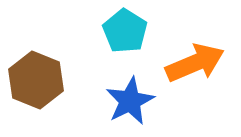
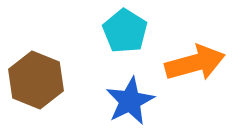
orange arrow: rotated 8 degrees clockwise
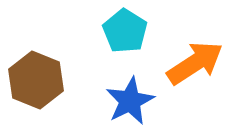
orange arrow: rotated 18 degrees counterclockwise
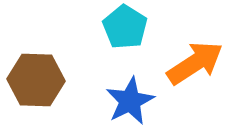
cyan pentagon: moved 4 px up
brown hexagon: rotated 20 degrees counterclockwise
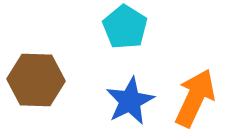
orange arrow: moved 35 px down; rotated 32 degrees counterclockwise
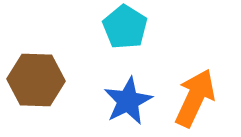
blue star: moved 2 px left
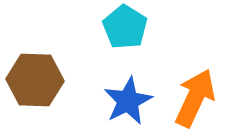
brown hexagon: moved 1 px left
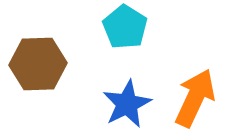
brown hexagon: moved 3 px right, 16 px up; rotated 4 degrees counterclockwise
blue star: moved 1 px left, 3 px down
